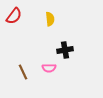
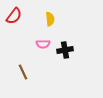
pink semicircle: moved 6 px left, 24 px up
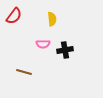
yellow semicircle: moved 2 px right
brown line: moved 1 px right; rotated 49 degrees counterclockwise
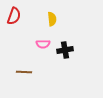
red semicircle: rotated 18 degrees counterclockwise
brown line: rotated 14 degrees counterclockwise
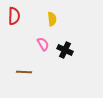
red semicircle: rotated 18 degrees counterclockwise
pink semicircle: rotated 120 degrees counterclockwise
black cross: rotated 35 degrees clockwise
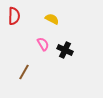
yellow semicircle: rotated 56 degrees counterclockwise
brown line: rotated 63 degrees counterclockwise
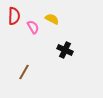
pink semicircle: moved 10 px left, 17 px up
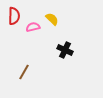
yellow semicircle: rotated 16 degrees clockwise
pink semicircle: rotated 72 degrees counterclockwise
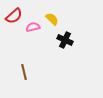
red semicircle: rotated 48 degrees clockwise
black cross: moved 10 px up
brown line: rotated 42 degrees counterclockwise
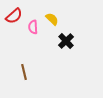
pink semicircle: rotated 80 degrees counterclockwise
black cross: moved 1 px right, 1 px down; rotated 21 degrees clockwise
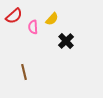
yellow semicircle: rotated 88 degrees clockwise
